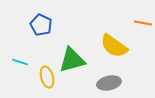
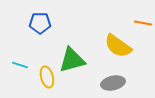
blue pentagon: moved 1 px left, 2 px up; rotated 25 degrees counterclockwise
yellow semicircle: moved 4 px right
cyan line: moved 3 px down
gray ellipse: moved 4 px right
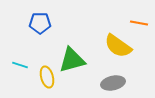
orange line: moved 4 px left
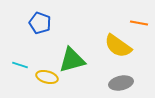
blue pentagon: rotated 20 degrees clockwise
yellow ellipse: rotated 60 degrees counterclockwise
gray ellipse: moved 8 px right
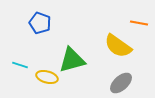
gray ellipse: rotated 30 degrees counterclockwise
